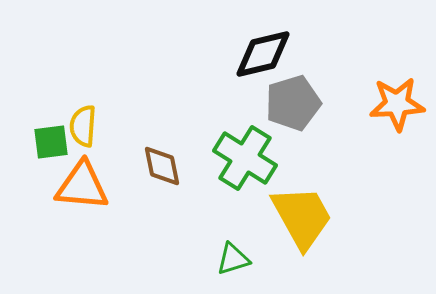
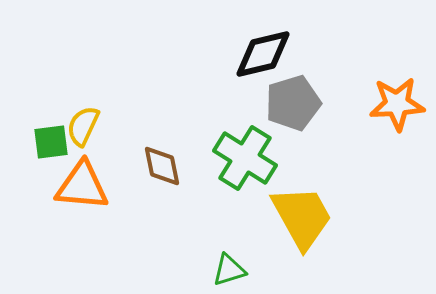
yellow semicircle: rotated 21 degrees clockwise
green triangle: moved 4 px left, 11 px down
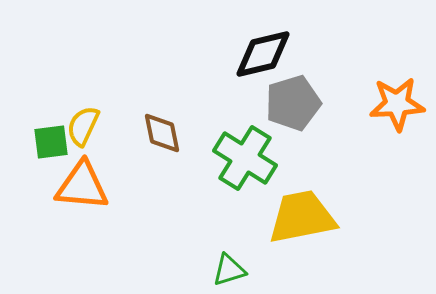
brown diamond: moved 33 px up
yellow trapezoid: rotated 72 degrees counterclockwise
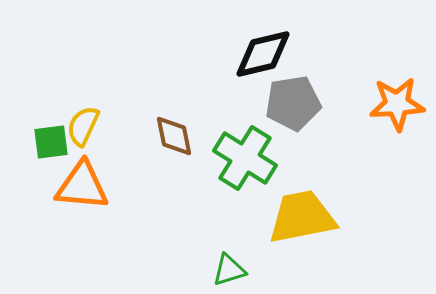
gray pentagon: rotated 8 degrees clockwise
brown diamond: moved 12 px right, 3 px down
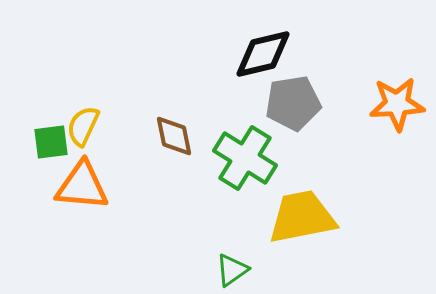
green triangle: moved 3 px right; rotated 18 degrees counterclockwise
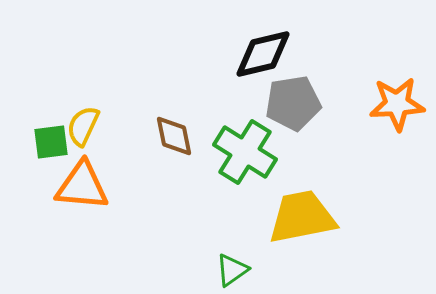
green cross: moved 6 px up
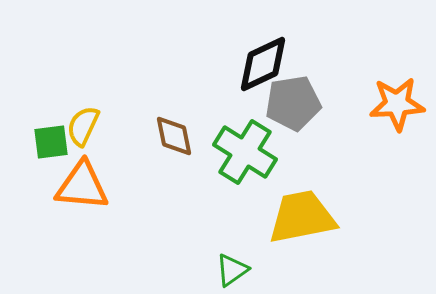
black diamond: moved 10 px down; rotated 12 degrees counterclockwise
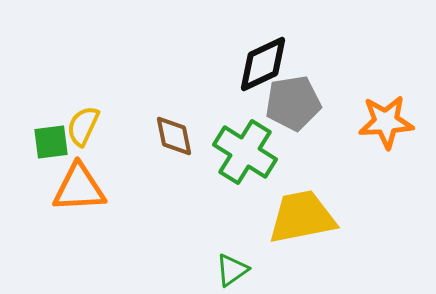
orange star: moved 11 px left, 18 px down
orange triangle: moved 3 px left, 2 px down; rotated 8 degrees counterclockwise
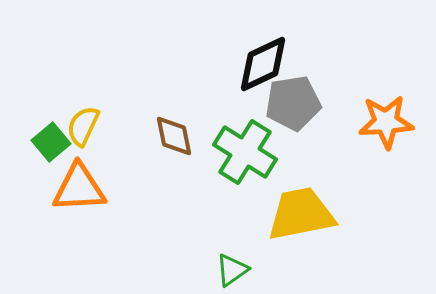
green square: rotated 33 degrees counterclockwise
yellow trapezoid: moved 1 px left, 3 px up
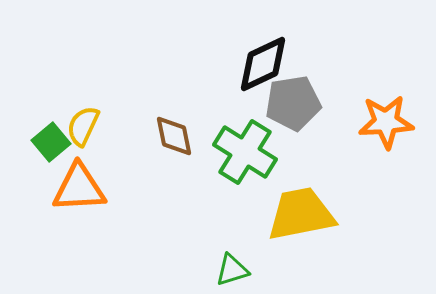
green triangle: rotated 18 degrees clockwise
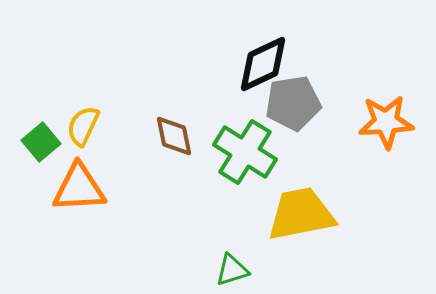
green square: moved 10 px left
